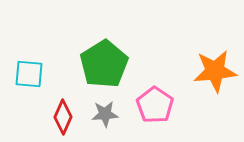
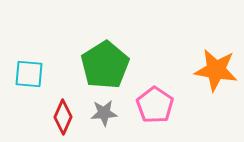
green pentagon: moved 1 px right, 1 px down
orange star: moved 1 px right, 1 px up; rotated 15 degrees clockwise
gray star: moved 1 px left, 1 px up
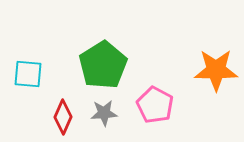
green pentagon: moved 2 px left
orange star: rotated 9 degrees counterclockwise
cyan square: moved 1 px left
pink pentagon: rotated 6 degrees counterclockwise
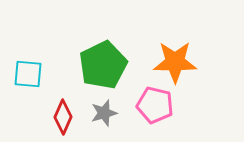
green pentagon: rotated 6 degrees clockwise
orange star: moved 41 px left, 8 px up
pink pentagon: rotated 15 degrees counterclockwise
gray star: rotated 12 degrees counterclockwise
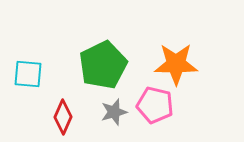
orange star: moved 1 px right, 2 px down
gray star: moved 10 px right, 1 px up
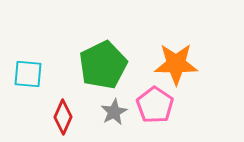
pink pentagon: rotated 21 degrees clockwise
gray star: rotated 12 degrees counterclockwise
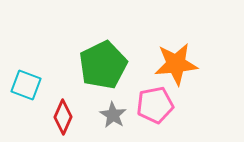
orange star: rotated 6 degrees counterclockwise
cyan square: moved 2 px left, 11 px down; rotated 16 degrees clockwise
pink pentagon: rotated 27 degrees clockwise
gray star: moved 1 px left, 3 px down; rotated 12 degrees counterclockwise
